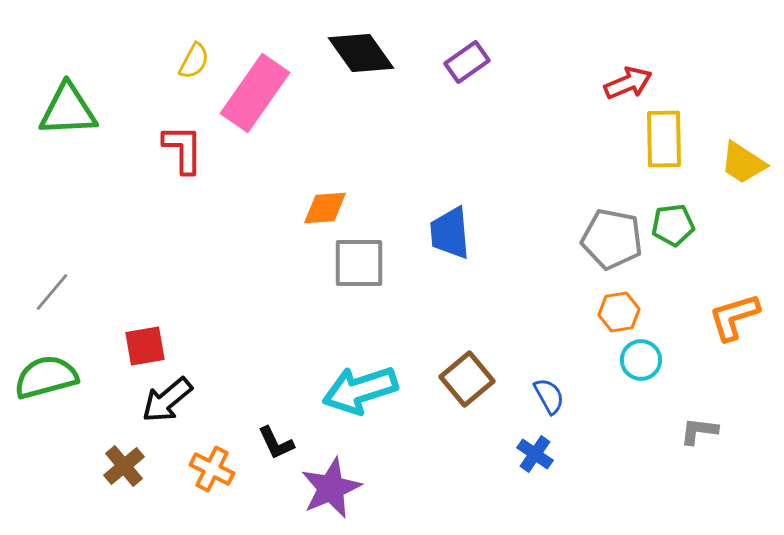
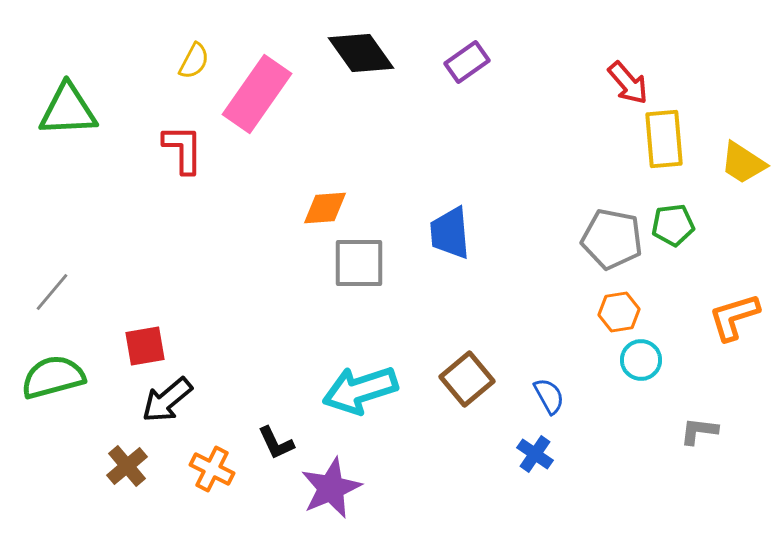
red arrow: rotated 72 degrees clockwise
pink rectangle: moved 2 px right, 1 px down
yellow rectangle: rotated 4 degrees counterclockwise
green semicircle: moved 7 px right
brown cross: moved 3 px right
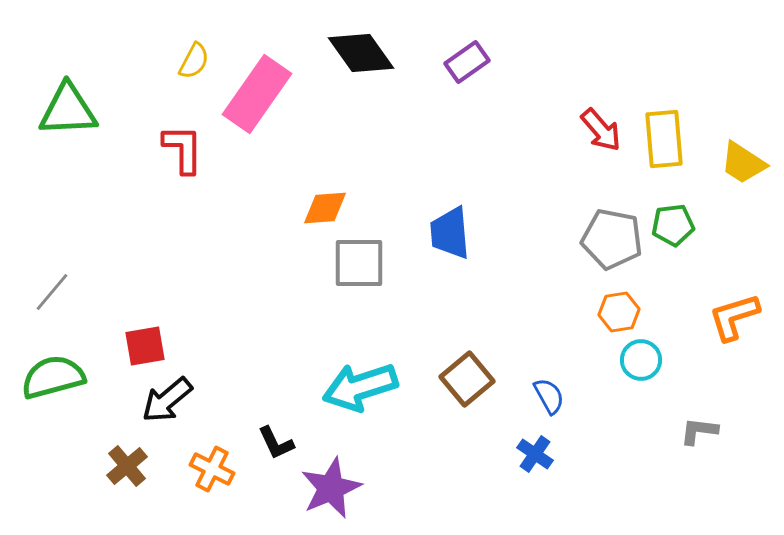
red arrow: moved 27 px left, 47 px down
cyan arrow: moved 3 px up
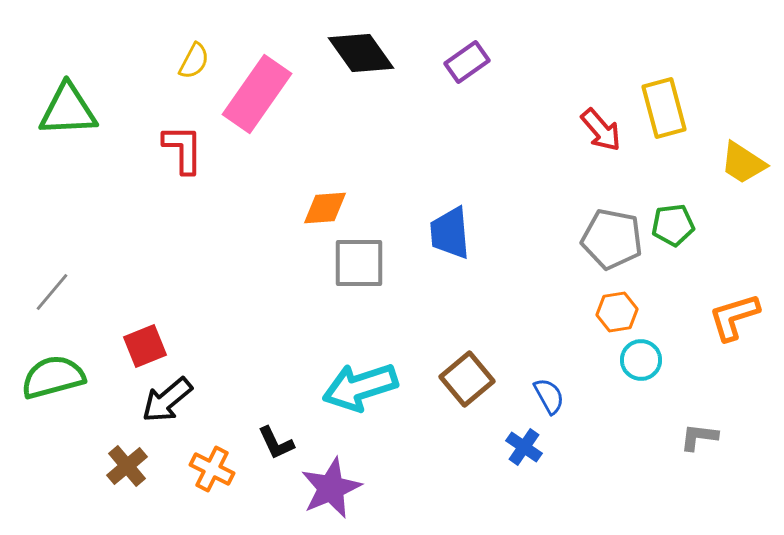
yellow rectangle: moved 31 px up; rotated 10 degrees counterclockwise
orange hexagon: moved 2 px left
red square: rotated 12 degrees counterclockwise
gray L-shape: moved 6 px down
blue cross: moved 11 px left, 7 px up
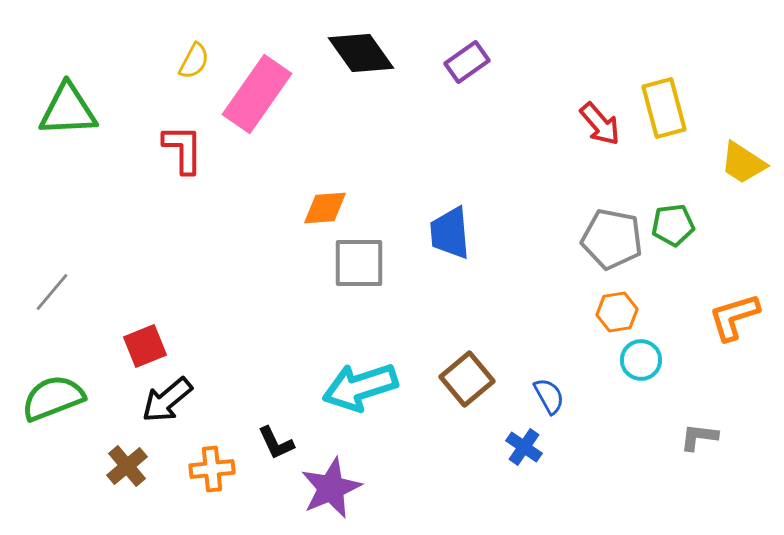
red arrow: moved 1 px left, 6 px up
green semicircle: moved 21 px down; rotated 6 degrees counterclockwise
orange cross: rotated 33 degrees counterclockwise
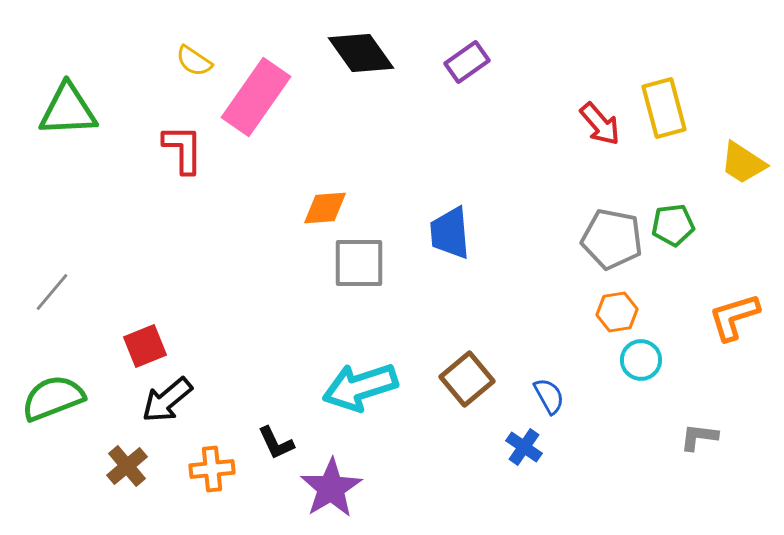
yellow semicircle: rotated 96 degrees clockwise
pink rectangle: moved 1 px left, 3 px down
purple star: rotated 8 degrees counterclockwise
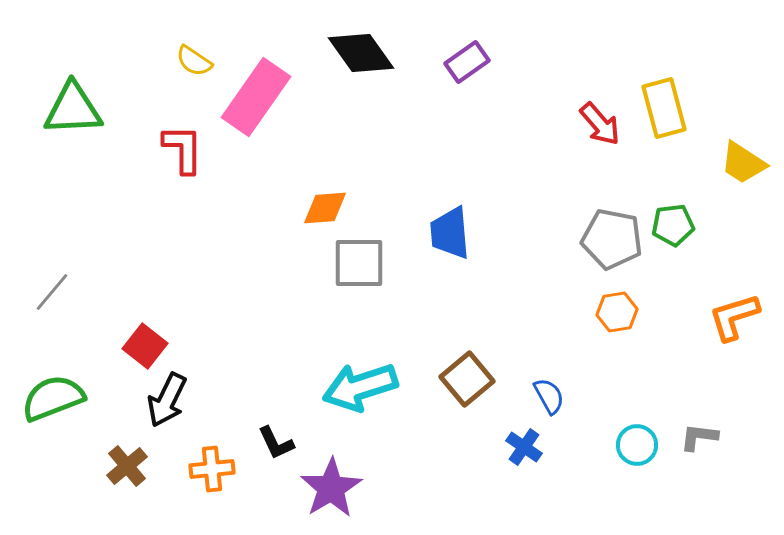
green triangle: moved 5 px right, 1 px up
red square: rotated 30 degrees counterclockwise
cyan circle: moved 4 px left, 85 px down
black arrow: rotated 24 degrees counterclockwise
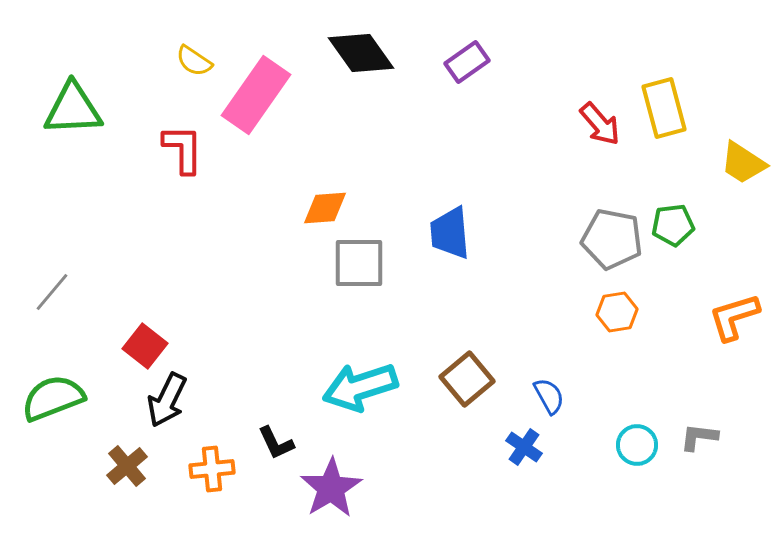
pink rectangle: moved 2 px up
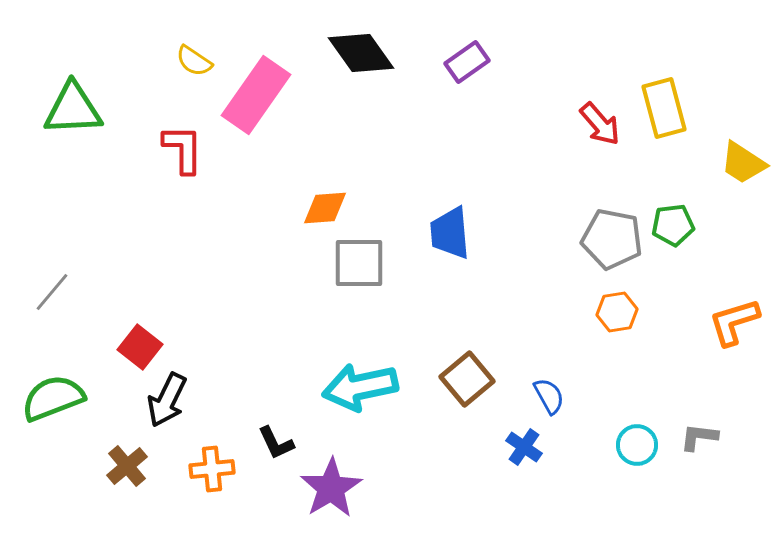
orange L-shape: moved 5 px down
red square: moved 5 px left, 1 px down
cyan arrow: rotated 6 degrees clockwise
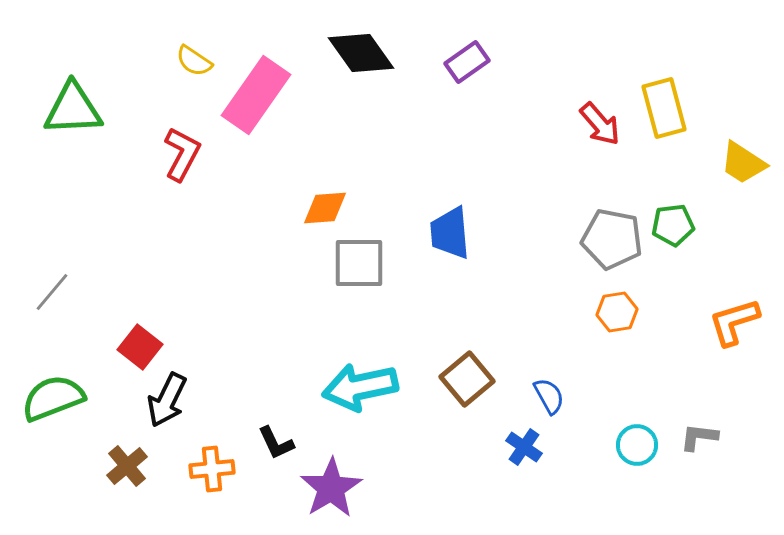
red L-shape: moved 1 px left, 5 px down; rotated 28 degrees clockwise
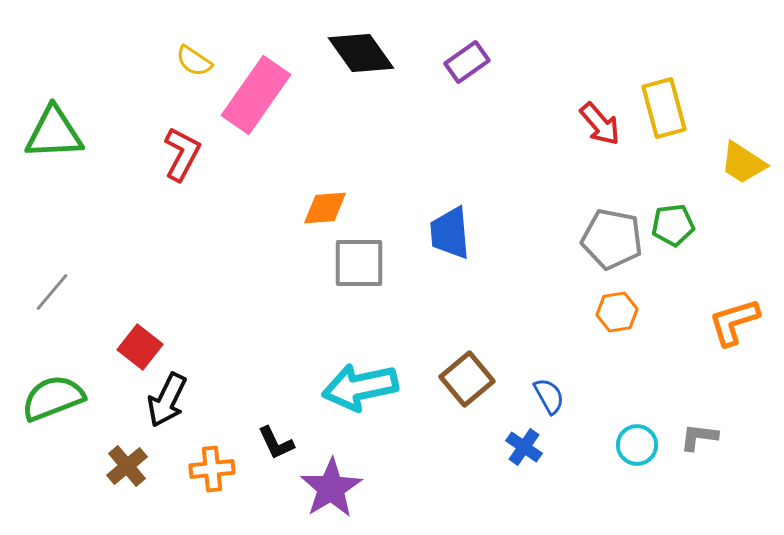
green triangle: moved 19 px left, 24 px down
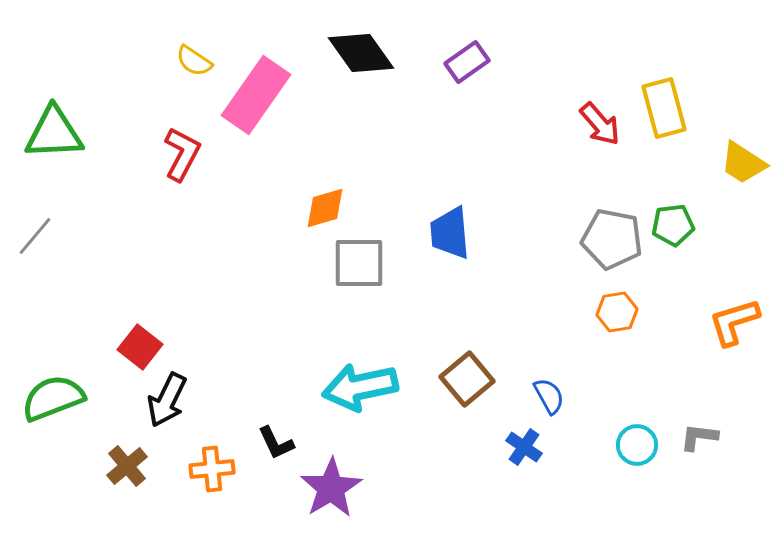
orange diamond: rotated 12 degrees counterclockwise
gray line: moved 17 px left, 56 px up
